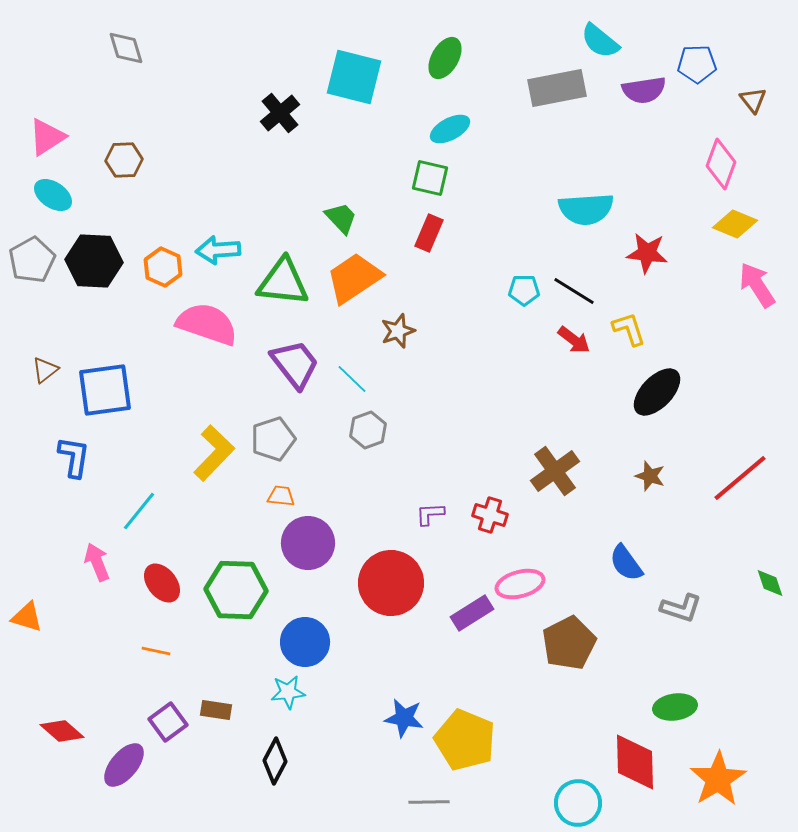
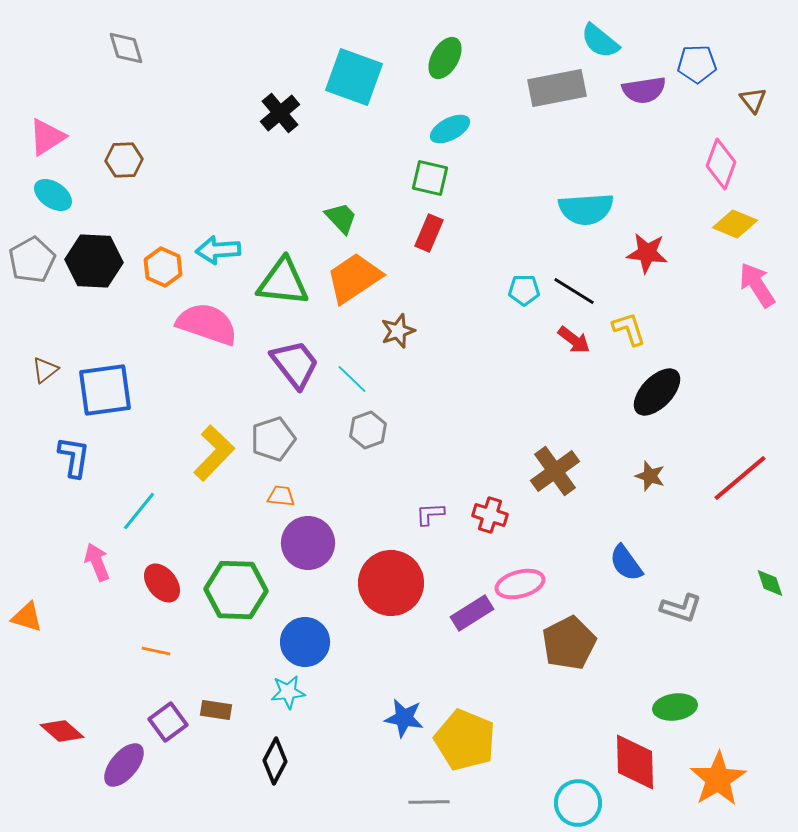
cyan square at (354, 77): rotated 6 degrees clockwise
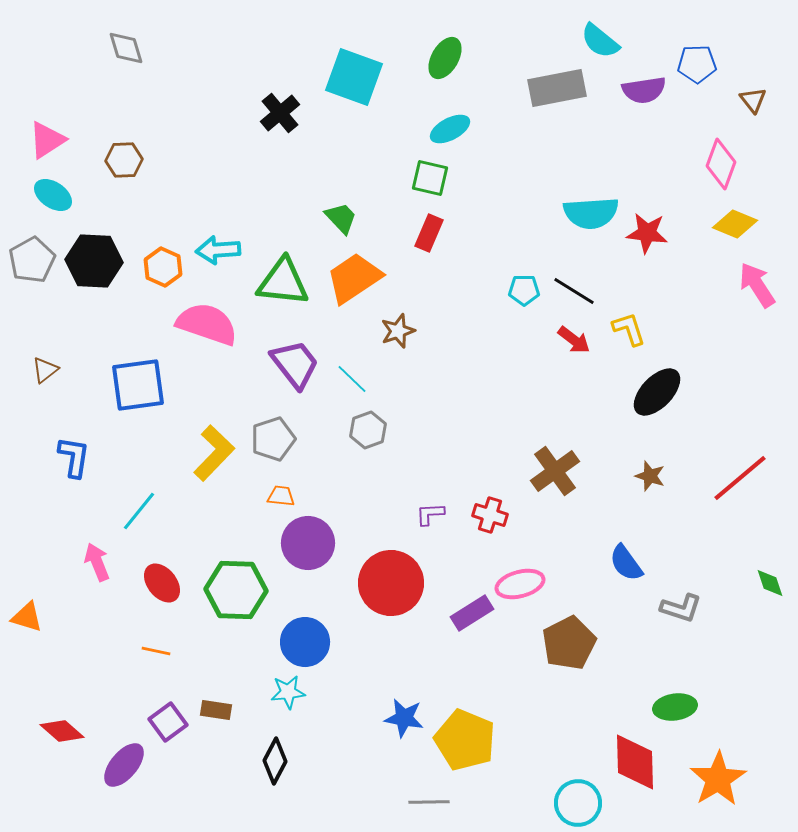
pink triangle at (47, 137): moved 3 px down
cyan semicircle at (586, 209): moved 5 px right, 4 px down
red star at (647, 253): moved 20 px up
blue square at (105, 390): moved 33 px right, 5 px up
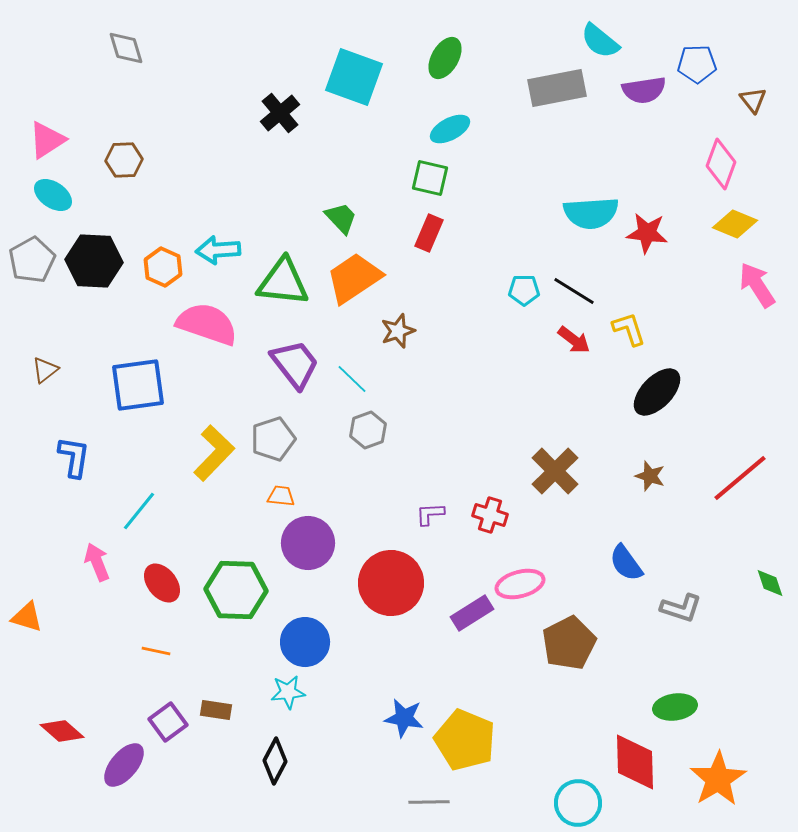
brown cross at (555, 471): rotated 9 degrees counterclockwise
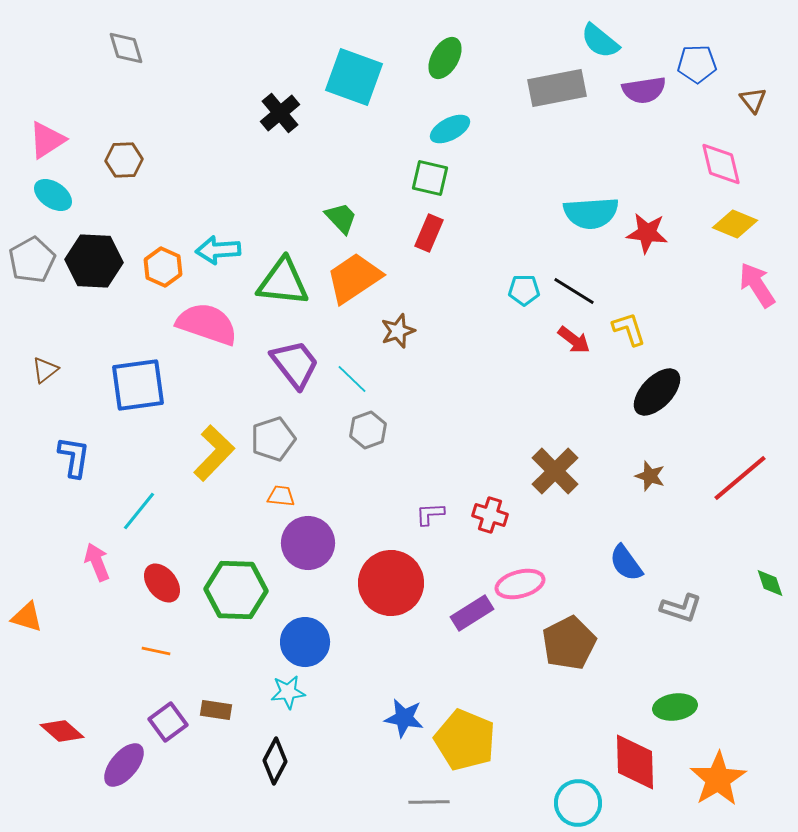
pink diamond at (721, 164): rotated 33 degrees counterclockwise
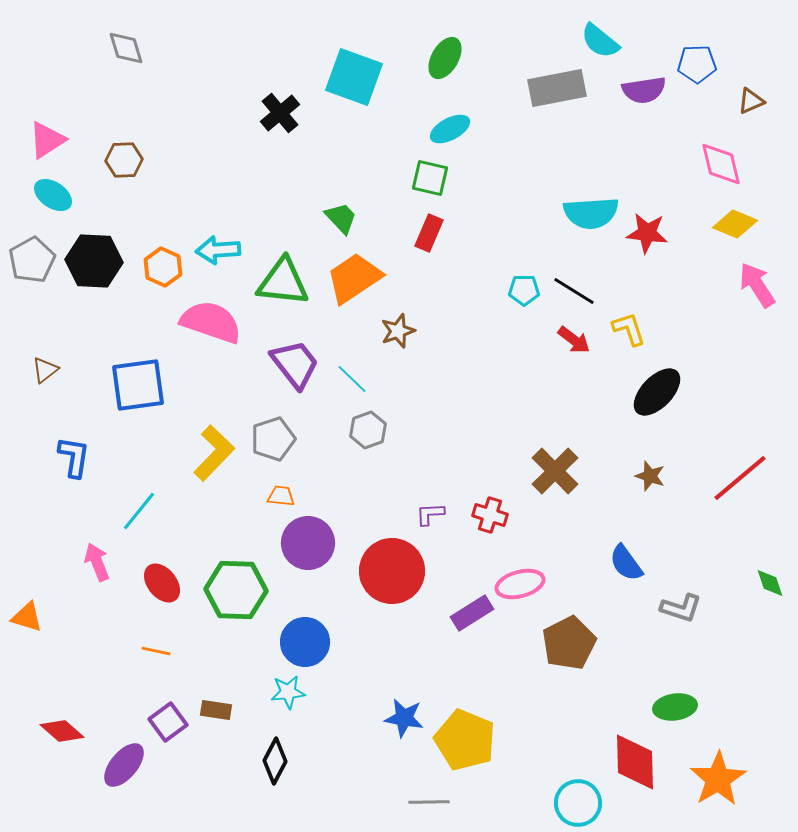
brown triangle at (753, 100): moved 2 px left, 1 px down; rotated 44 degrees clockwise
pink semicircle at (207, 324): moved 4 px right, 2 px up
red circle at (391, 583): moved 1 px right, 12 px up
